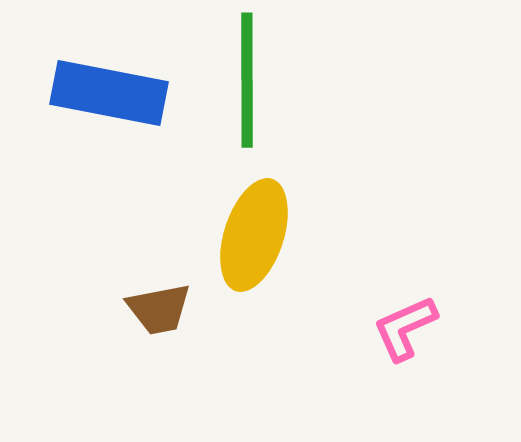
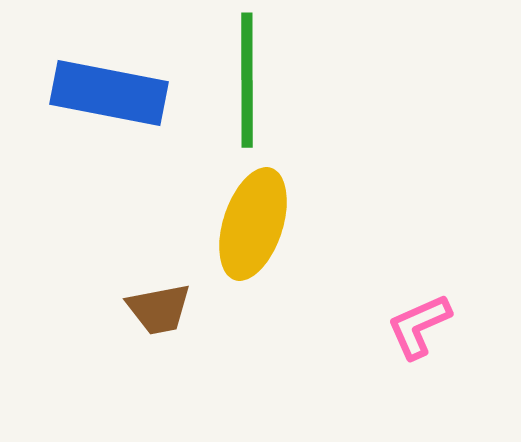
yellow ellipse: moved 1 px left, 11 px up
pink L-shape: moved 14 px right, 2 px up
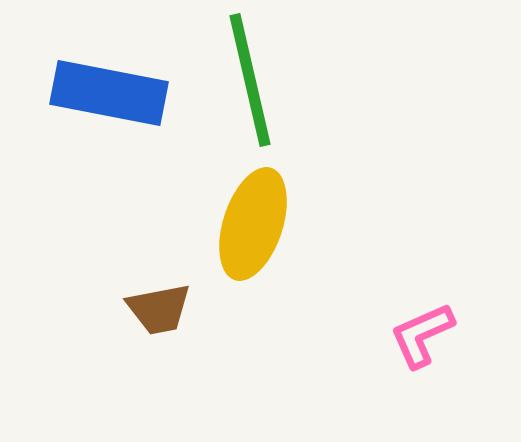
green line: moved 3 px right; rotated 13 degrees counterclockwise
pink L-shape: moved 3 px right, 9 px down
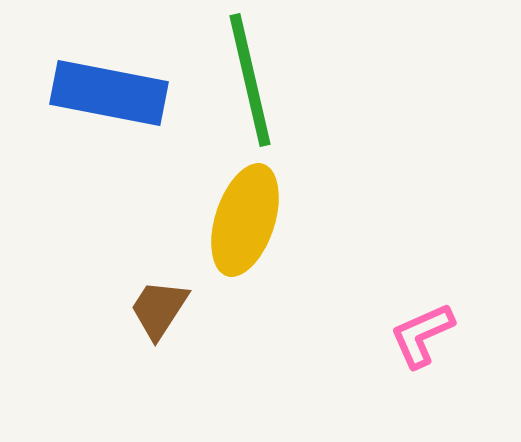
yellow ellipse: moved 8 px left, 4 px up
brown trapezoid: rotated 134 degrees clockwise
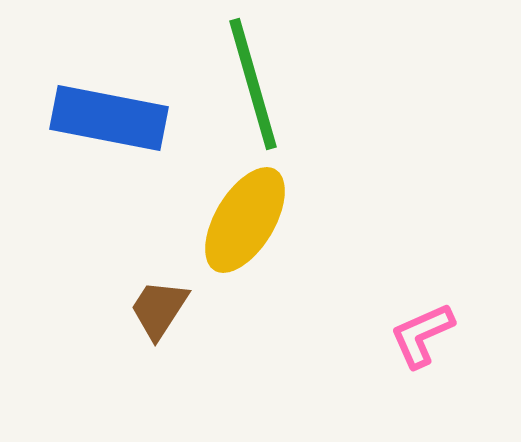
green line: moved 3 px right, 4 px down; rotated 3 degrees counterclockwise
blue rectangle: moved 25 px down
yellow ellipse: rotated 13 degrees clockwise
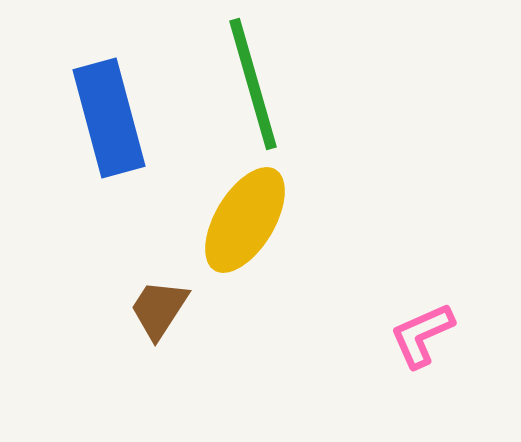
blue rectangle: rotated 64 degrees clockwise
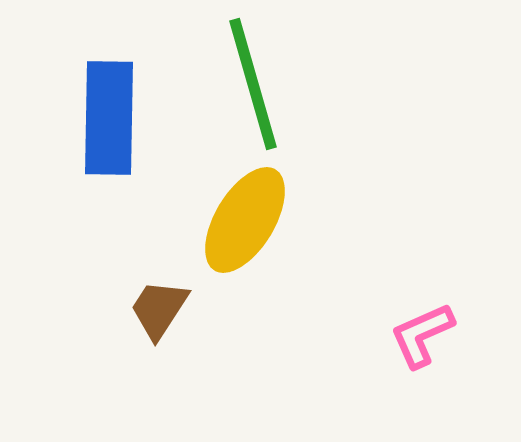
blue rectangle: rotated 16 degrees clockwise
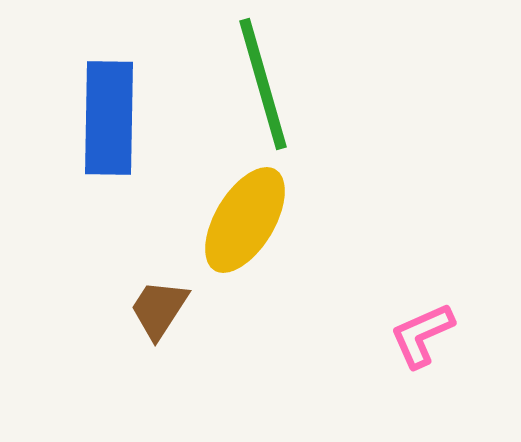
green line: moved 10 px right
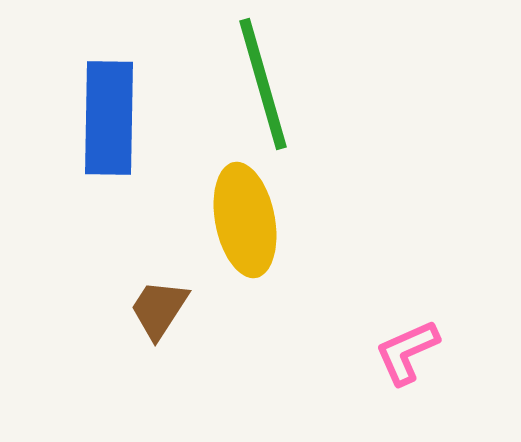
yellow ellipse: rotated 42 degrees counterclockwise
pink L-shape: moved 15 px left, 17 px down
